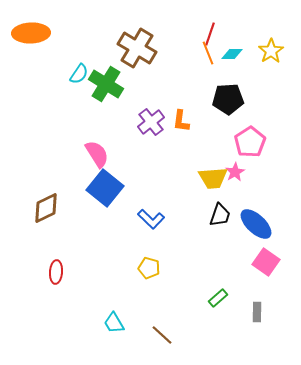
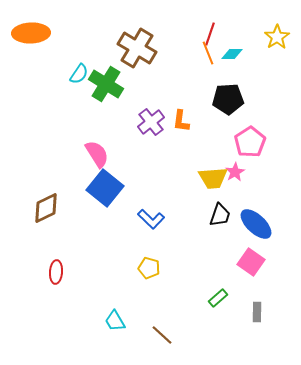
yellow star: moved 6 px right, 14 px up
pink square: moved 15 px left
cyan trapezoid: moved 1 px right, 2 px up
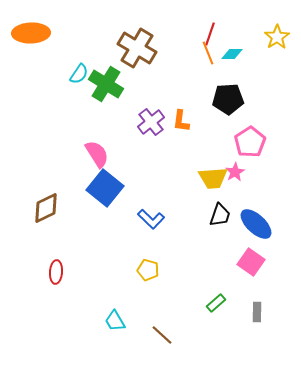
yellow pentagon: moved 1 px left, 2 px down
green rectangle: moved 2 px left, 5 px down
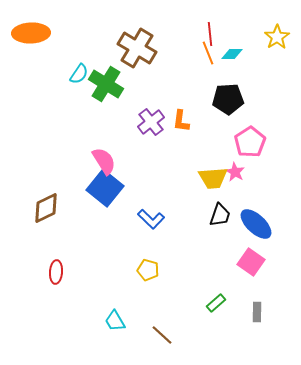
red line: rotated 25 degrees counterclockwise
pink semicircle: moved 7 px right, 7 px down
pink star: rotated 12 degrees counterclockwise
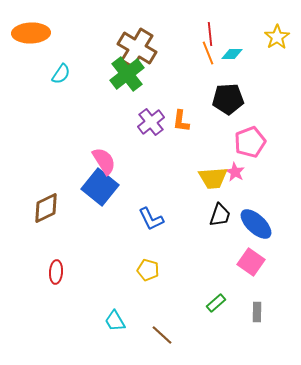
cyan semicircle: moved 18 px left
green cross: moved 21 px right, 10 px up; rotated 20 degrees clockwise
pink pentagon: rotated 12 degrees clockwise
blue square: moved 5 px left, 1 px up
blue L-shape: rotated 20 degrees clockwise
